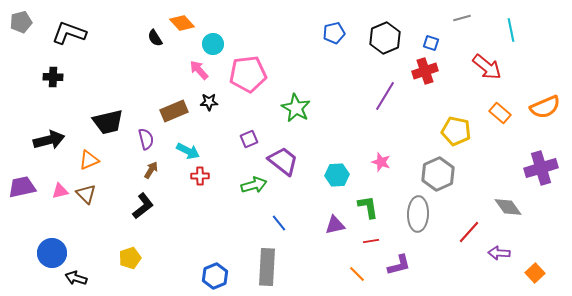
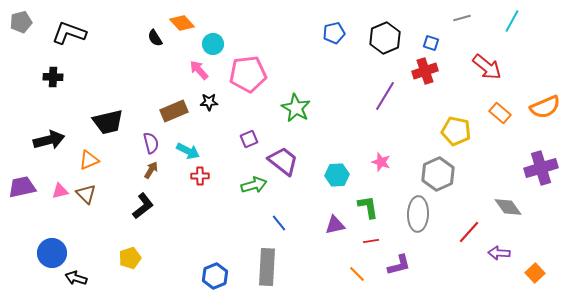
cyan line at (511, 30): moved 1 px right, 9 px up; rotated 40 degrees clockwise
purple semicircle at (146, 139): moved 5 px right, 4 px down
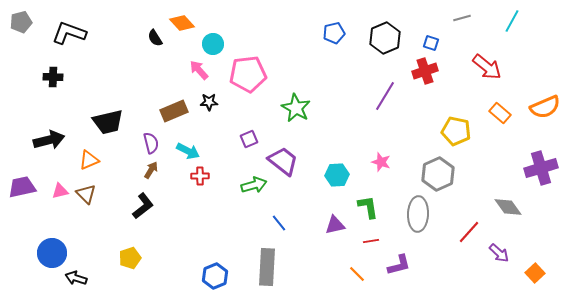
purple arrow at (499, 253): rotated 140 degrees counterclockwise
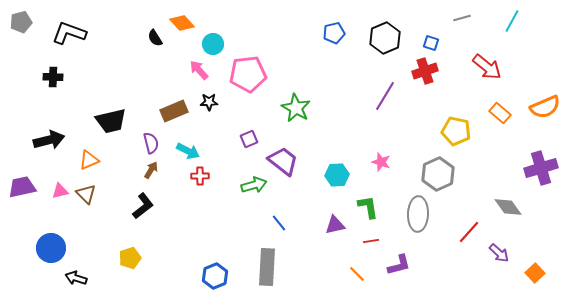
black trapezoid at (108, 122): moved 3 px right, 1 px up
blue circle at (52, 253): moved 1 px left, 5 px up
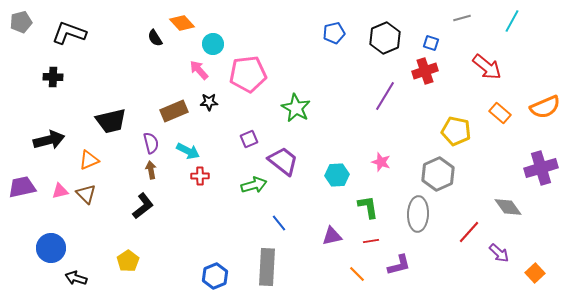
brown arrow at (151, 170): rotated 42 degrees counterclockwise
purple triangle at (335, 225): moved 3 px left, 11 px down
yellow pentagon at (130, 258): moved 2 px left, 3 px down; rotated 15 degrees counterclockwise
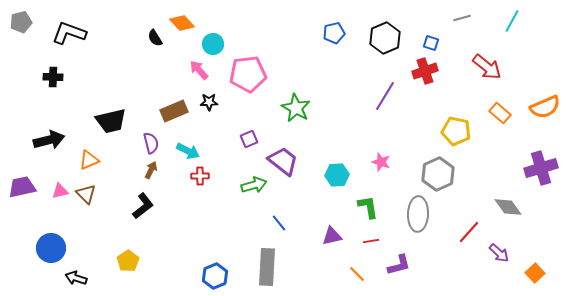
brown arrow at (151, 170): rotated 36 degrees clockwise
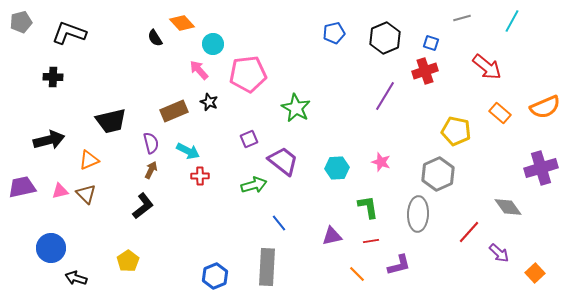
black star at (209, 102): rotated 24 degrees clockwise
cyan hexagon at (337, 175): moved 7 px up
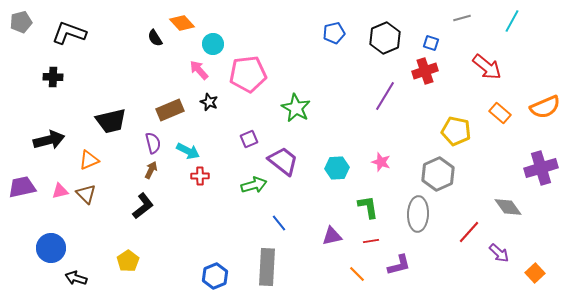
brown rectangle at (174, 111): moved 4 px left, 1 px up
purple semicircle at (151, 143): moved 2 px right
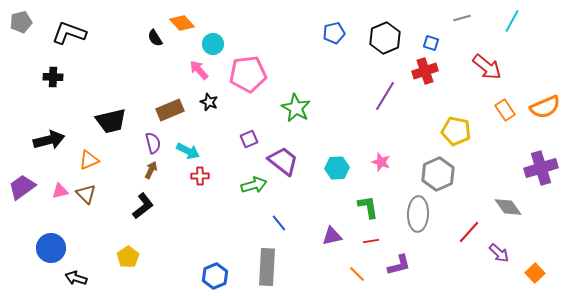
orange rectangle at (500, 113): moved 5 px right, 3 px up; rotated 15 degrees clockwise
purple trapezoid at (22, 187): rotated 24 degrees counterclockwise
yellow pentagon at (128, 261): moved 4 px up
